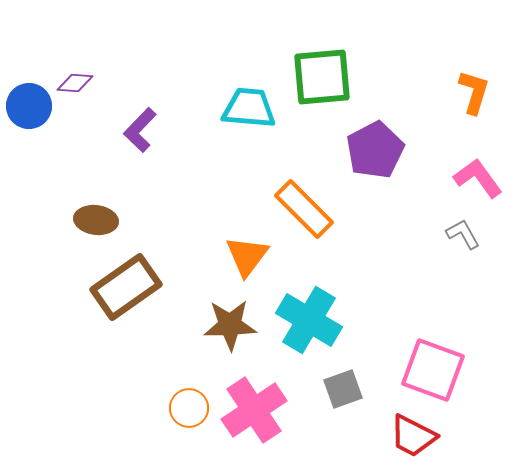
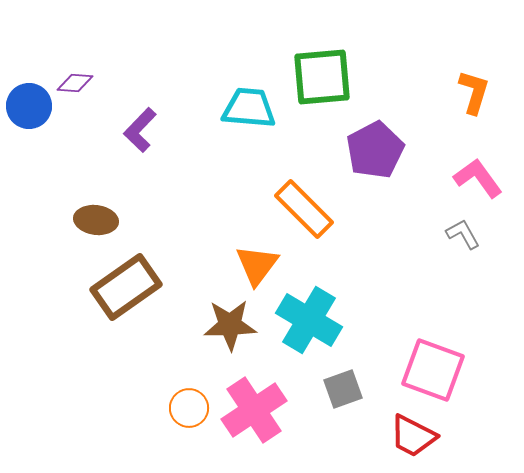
orange triangle: moved 10 px right, 9 px down
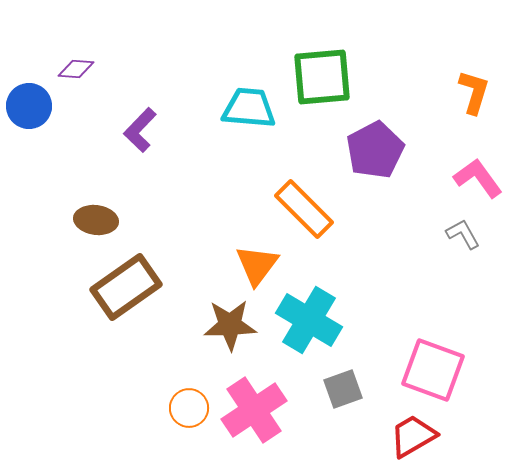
purple diamond: moved 1 px right, 14 px up
red trapezoid: rotated 123 degrees clockwise
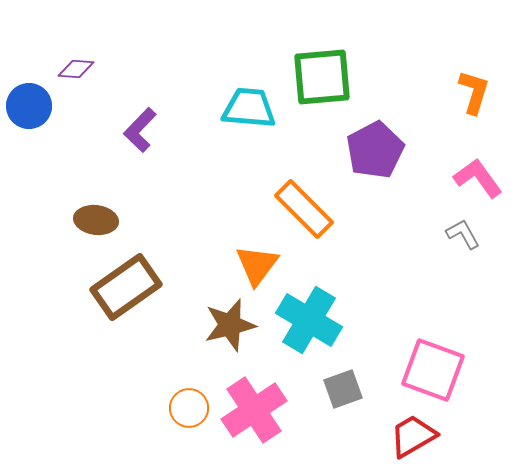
brown star: rotated 12 degrees counterclockwise
